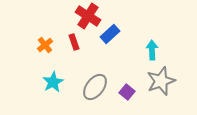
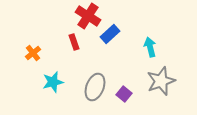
orange cross: moved 12 px left, 8 px down
cyan arrow: moved 2 px left, 3 px up; rotated 12 degrees counterclockwise
cyan star: rotated 15 degrees clockwise
gray ellipse: rotated 16 degrees counterclockwise
purple square: moved 3 px left, 2 px down
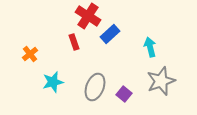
orange cross: moved 3 px left, 1 px down
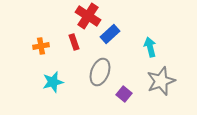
orange cross: moved 11 px right, 8 px up; rotated 28 degrees clockwise
gray ellipse: moved 5 px right, 15 px up
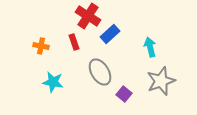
orange cross: rotated 21 degrees clockwise
gray ellipse: rotated 52 degrees counterclockwise
cyan star: rotated 25 degrees clockwise
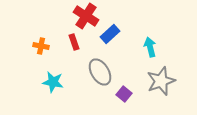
red cross: moved 2 px left
